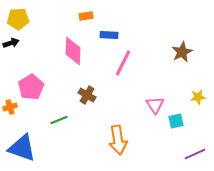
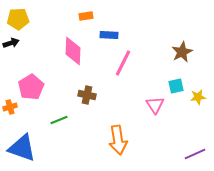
brown cross: rotated 18 degrees counterclockwise
cyan square: moved 35 px up
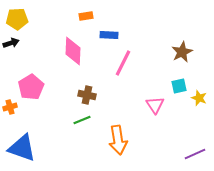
yellow pentagon: moved 1 px left
cyan square: moved 3 px right
yellow star: moved 1 px right, 1 px down; rotated 28 degrees clockwise
green line: moved 23 px right
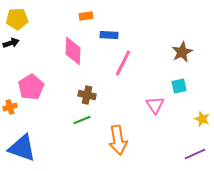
yellow star: moved 3 px right, 21 px down
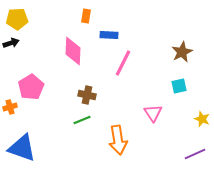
orange rectangle: rotated 72 degrees counterclockwise
pink triangle: moved 2 px left, 8 px down
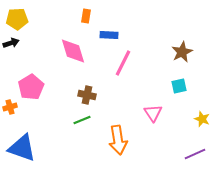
pink diamond: rotated 20 degrees counterclockwise
